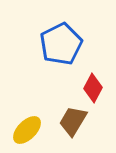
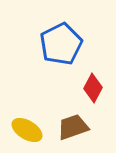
brown trapezoid: moved 6 px down; rotated 40 degrees clockwise
yellow ellipse: rotated 76 degrees clockwise
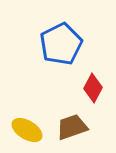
brown trapezoid: moved 1 px left
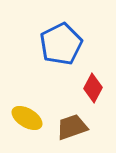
yellow ellipse: moved 12 px up
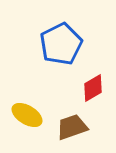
red diamond: rotated 32 degrees clockwise
yellow ellipse: moved 3 px up
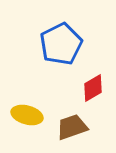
yellow ellipse: rotated 16 degrees counterclockwise
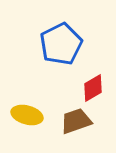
brown trapezoid: moved 4 px right, 6 px up
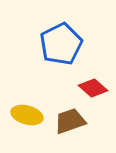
red diamond: rotated 72 degrees clockwise
brown trapezoid: moved 6 px left
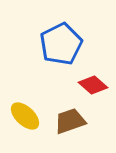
red diamond: moved 3 px up
yellow ellipse: moved 2 px left, 1 px down; rotated 28 degrees clockwise
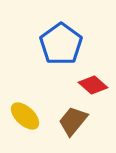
blue pentagon: rotated 9 degrees counterclockwise
brown trapezoid: moved 3 px right; rotated 32 degrees counterclockwise
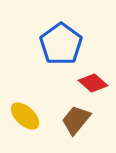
red diamond: moved 2 px up
brown trapezoid: moved 3 px right, 1 px up
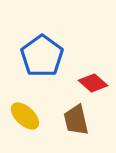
blue pentagon: moved 19 px left, 12 px down
brown trapezoid: rotated 52 degrees counterclockwise
